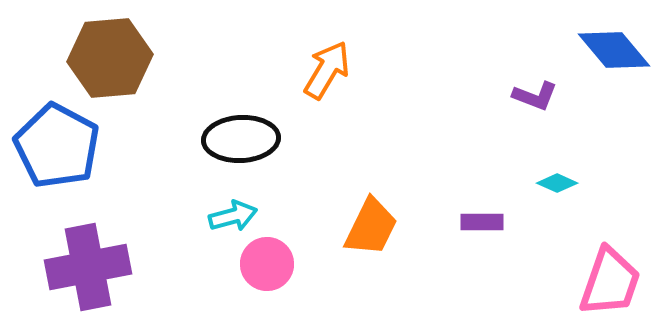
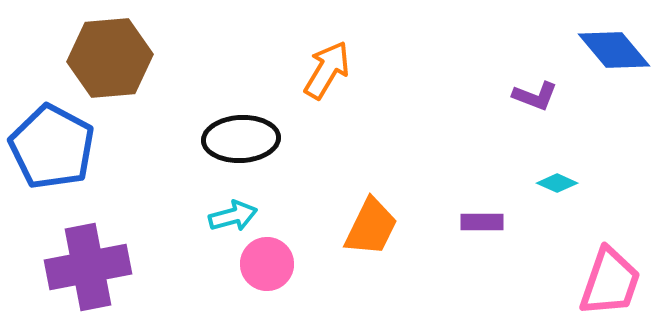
blue pentagon: moved 5 px left, 1 px down
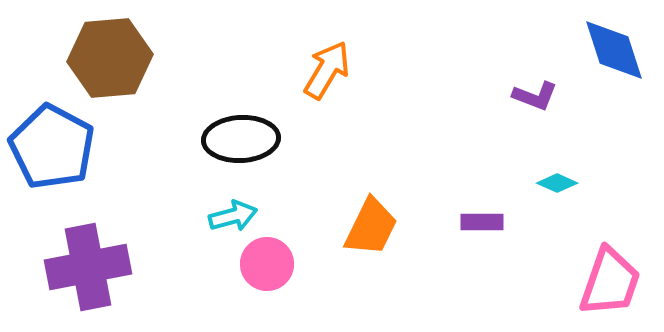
blue diamond: rotated 22 degrees clockwise
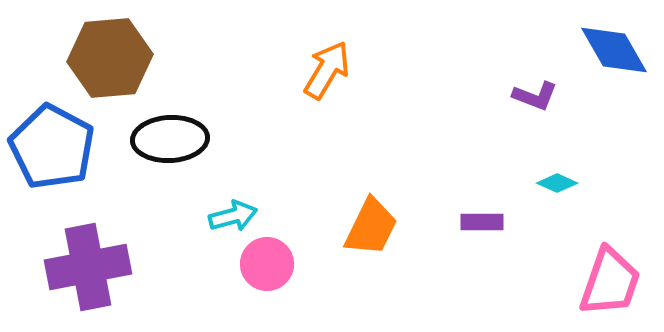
blue diamond: rotated 12 degrees counterclockwise
black ellipse: moved 71 px left
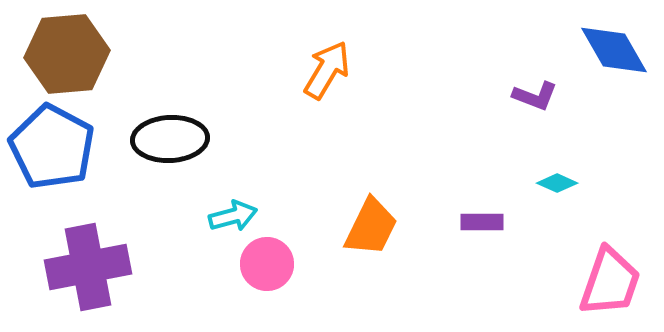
brown hexagon: moved 43 px left, 4 px up
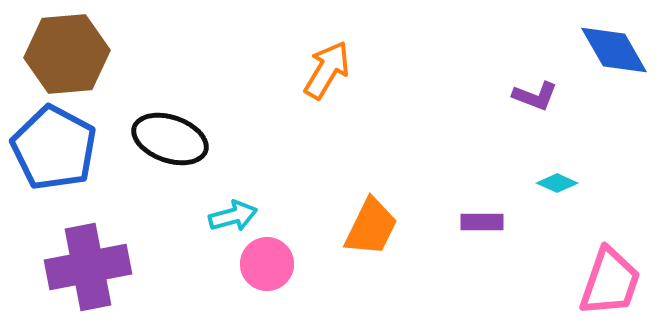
black ellipse: rotated 22 degrees clockwise
blue pentagon: moved 2 px right, 1 px down
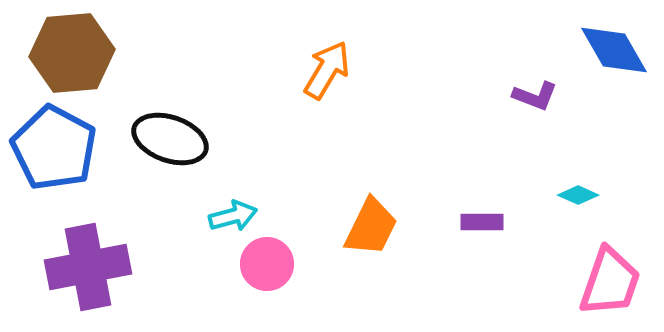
brown hexagon: moved 5 px right, 1 px up
cyan diamond: moved 21 px right, 12 px down
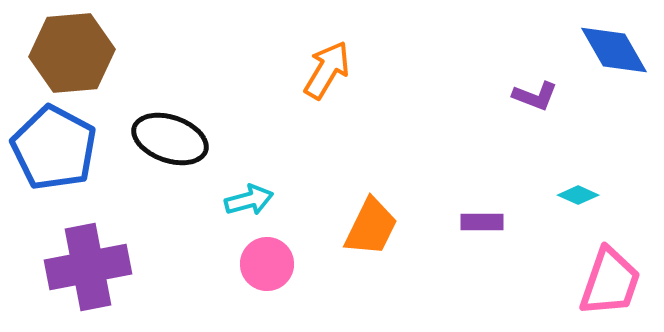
cyan arrow: moved 16 px right, 16 px up
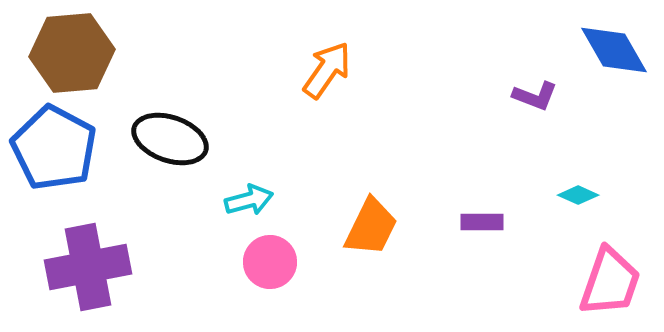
orange arrow: rotated 4 degrees clockwise
pink circle: moved 3 px right, 2 px up
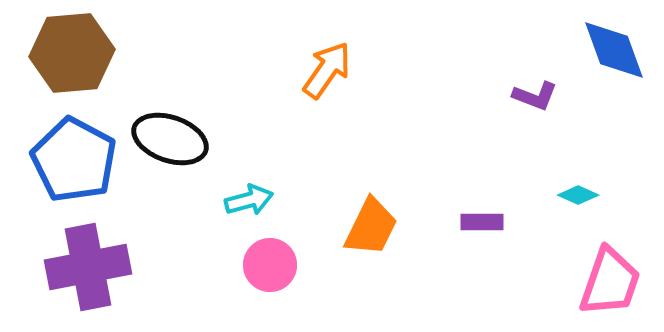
blue diamond: rotated 10 degrees clockwise
blue pentagon: moved 20 px right, 12 px down
pink circle: moved 3 px down
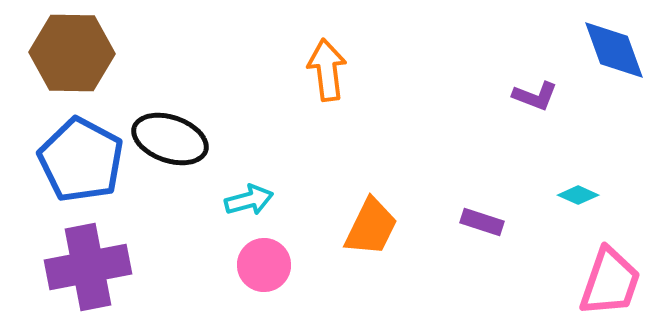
brown hexagon: rotated 6 degrees clockwise
orange arrow: rotated 42 degrees counterclockwise
blue pentagon: moved 7 px right
purple rectangle: rotated 18 degrees clockwise
pink circle: moved 6 px left
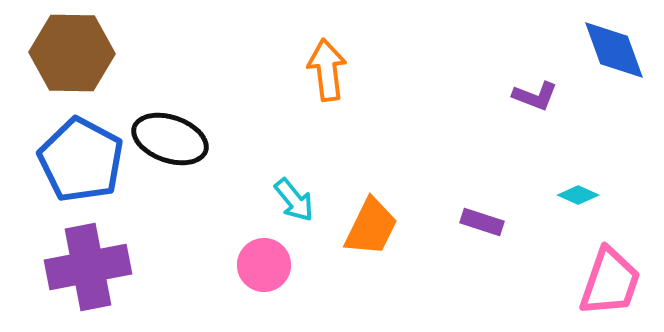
cyan arrow: moved 45 px right; rotated 66 degrees clockwise
